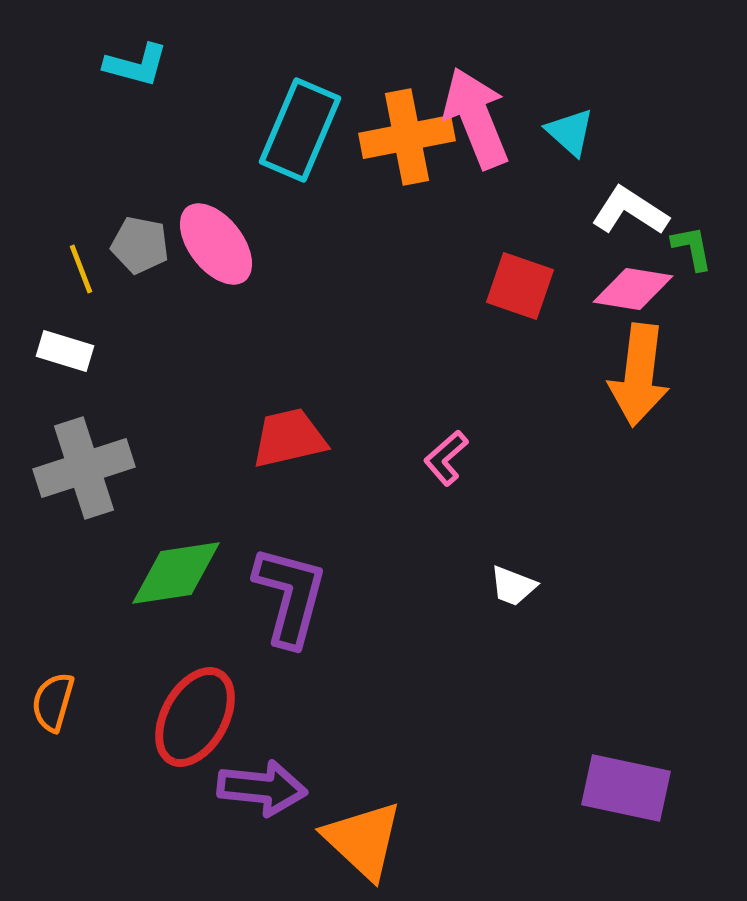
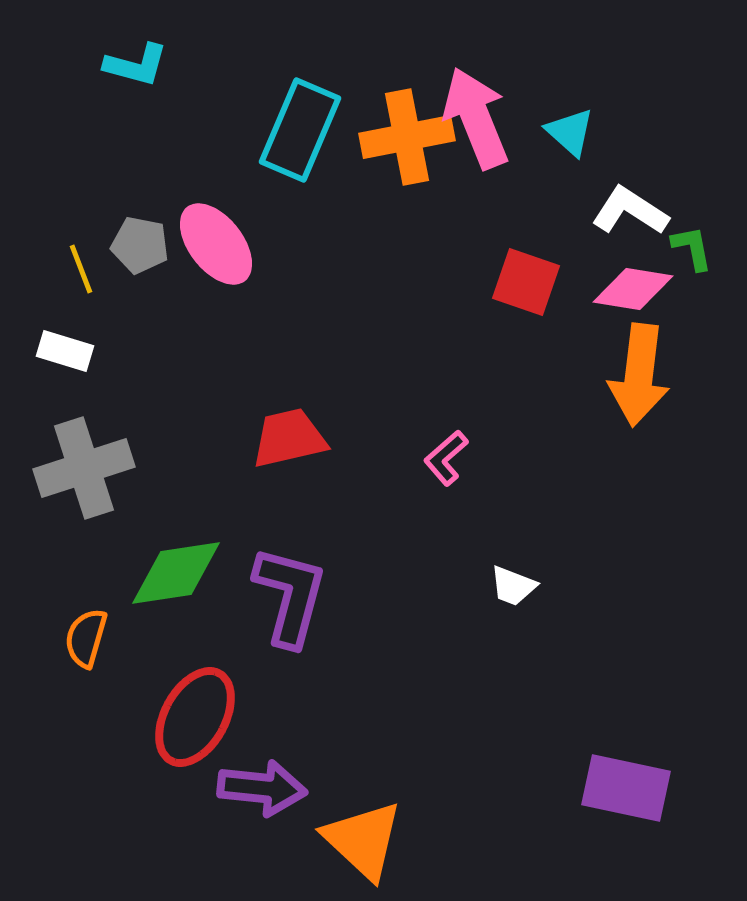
red square: moved 6 px right, 4 px up
orange semicircle: moved 33 px right, 64 px up
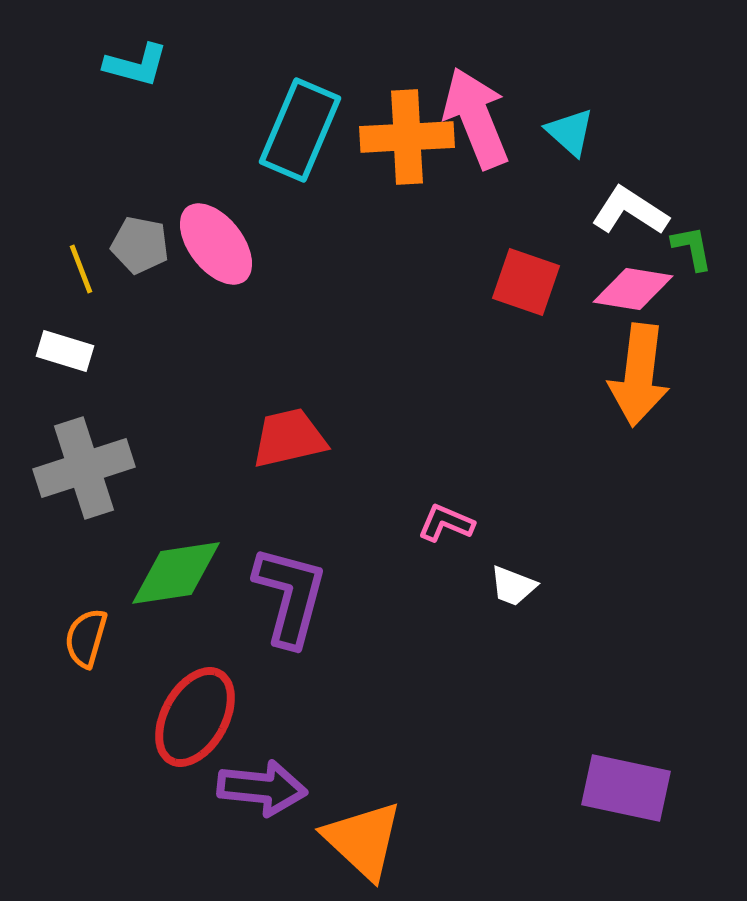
orange cross: rotated 8 degrees clockwise
pink L-shape: moved 65 px down; rotated 64 degrees clockwise
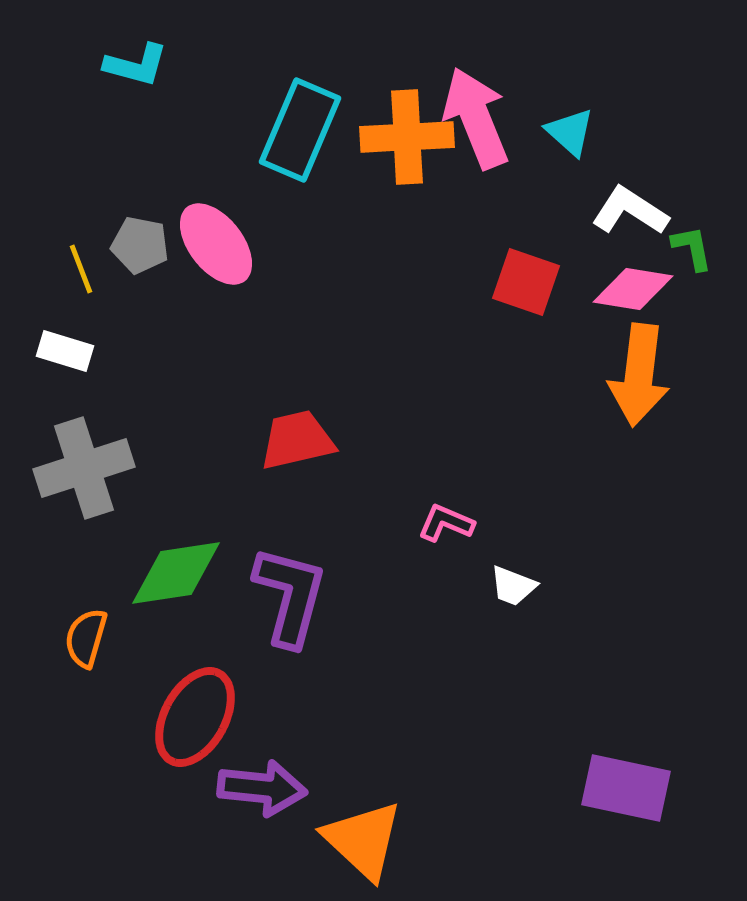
red trapezoid: moved 8 px right, 2 px down
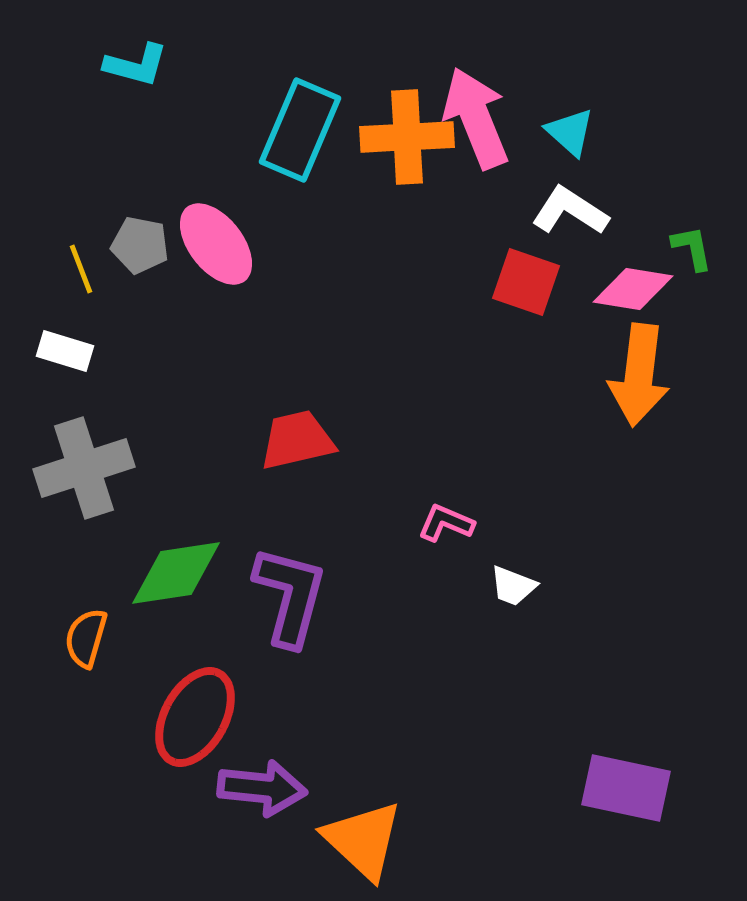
white L-shape: moved 60 px left
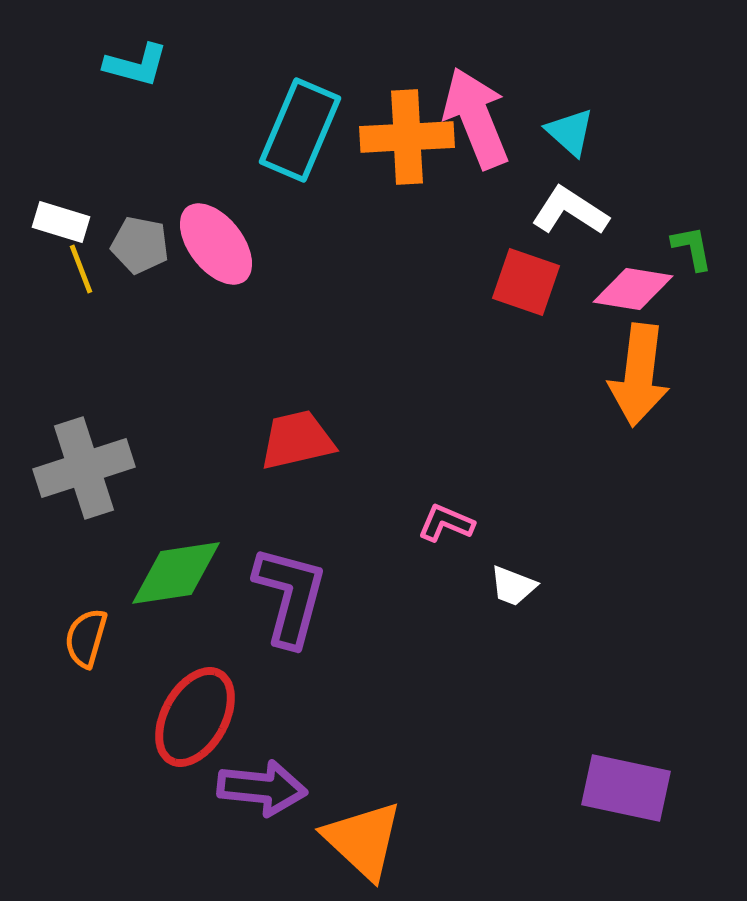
white rectangle: moved 4 px left, 129 px up
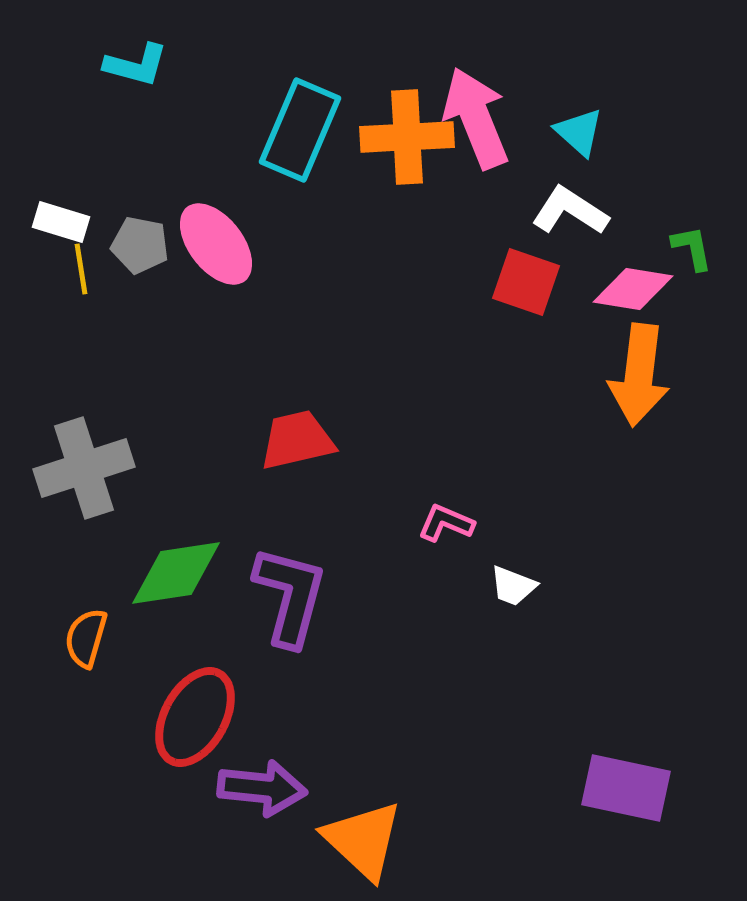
cyan triangle: moved 9 px right
yellow line: rotated 12 degrees clockwise
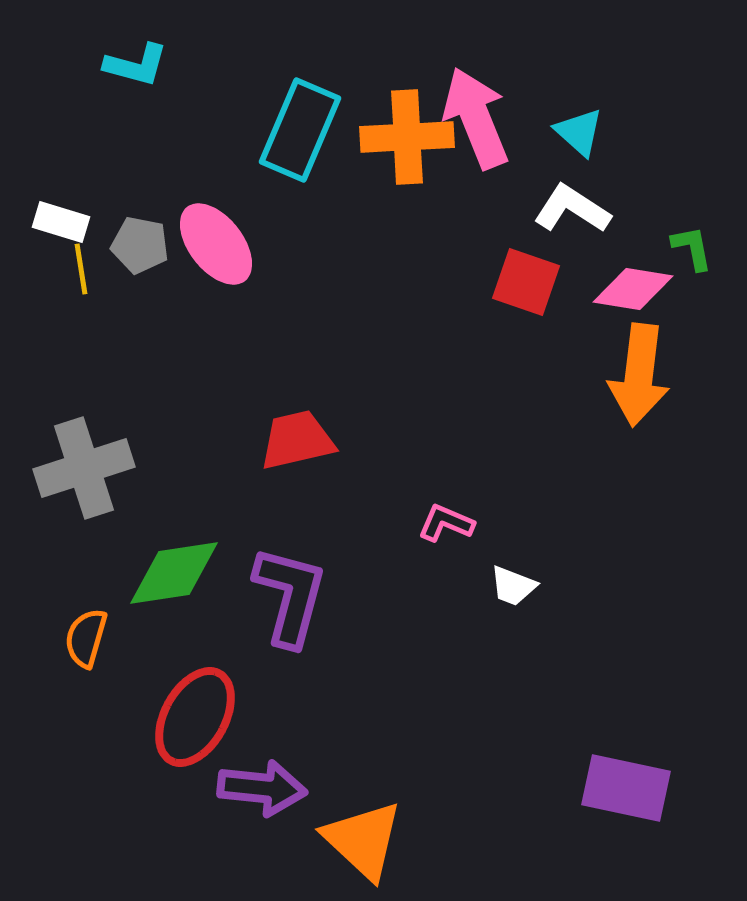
white L-shape: moved 2 px right, 2 px up
green diamond: moved 2 px left
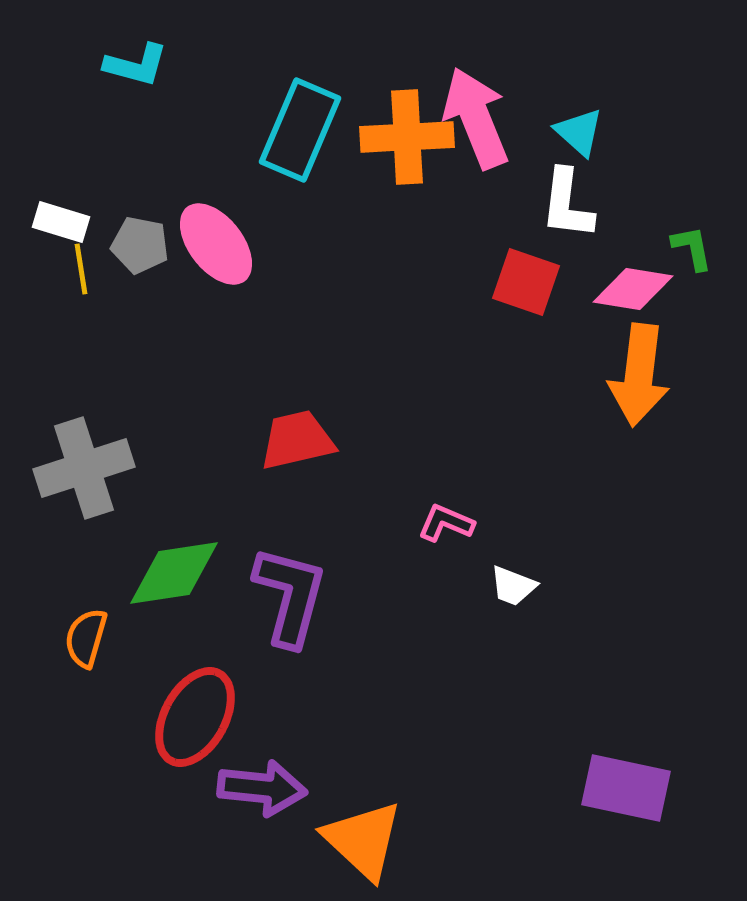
white L-shape: moved 5 px left, 5 px up; rotated 116 degrees counterclockwise
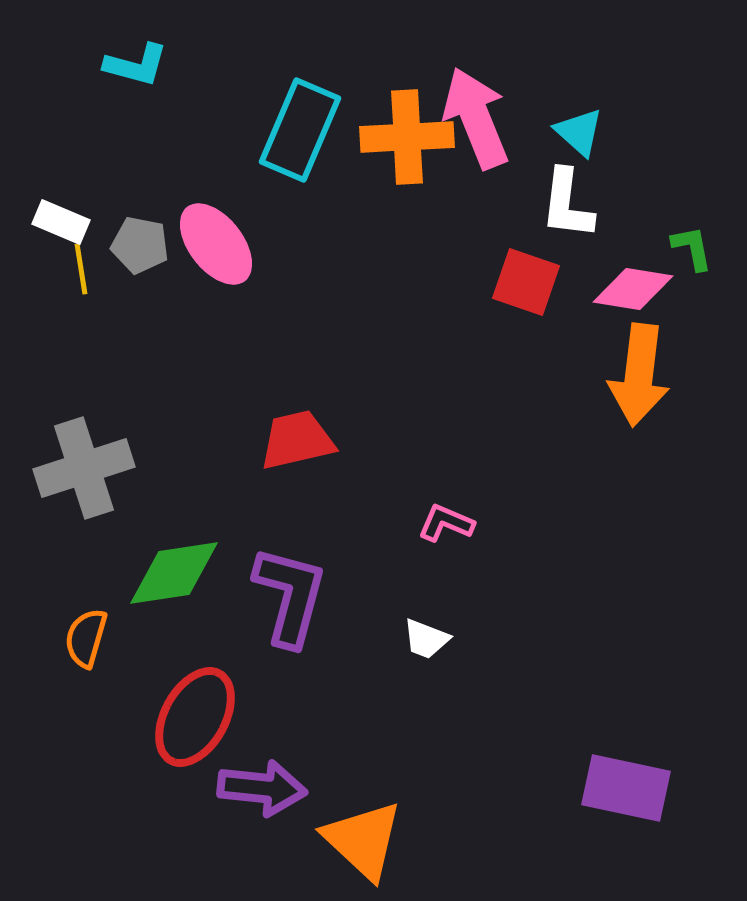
white rectangle: rotated 6 degrees clockwise
white trapezoid: moved 87 px left, 53 px down
